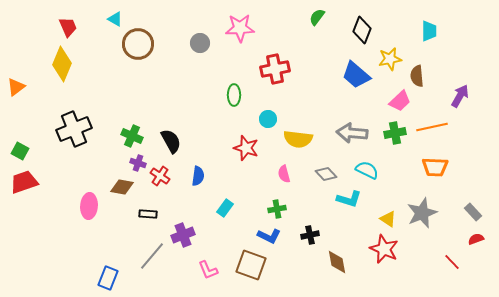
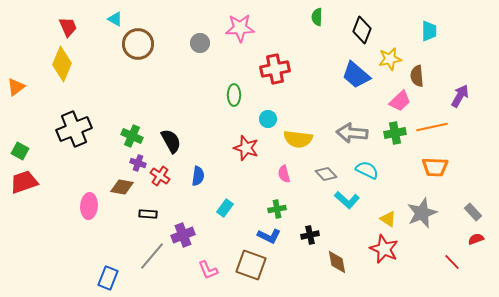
green semicircle at (317, 17): rotated 36 degrees counterclockwise
cyan L-shape at (349, 199): moved 2 px left, 1 px down; rotated 25 degrees clockwise
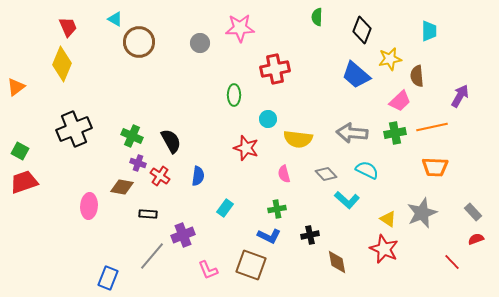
brown circle at (138, 44): moved 1 px right, 2 px up
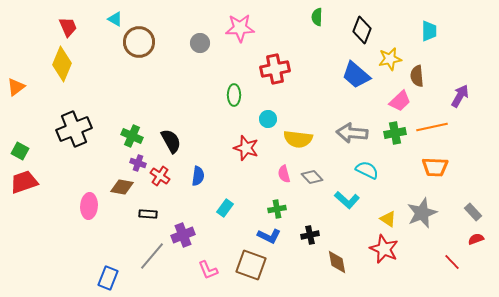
gray diamond at (326, 174): moved 14 px left, 3 px down
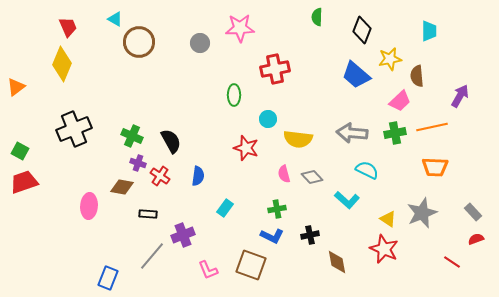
blue L-shape at (269, 236): moved 3 px right
red line at (452, 262): rotated 12 degrees counterclockwise
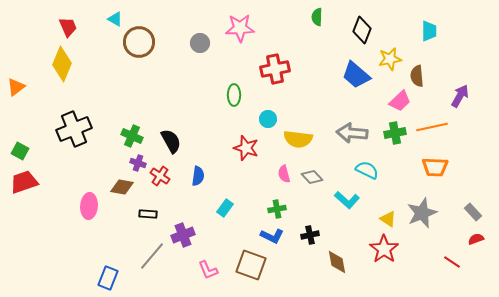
red star at (384, 249): rotated 12 degrees clockwise
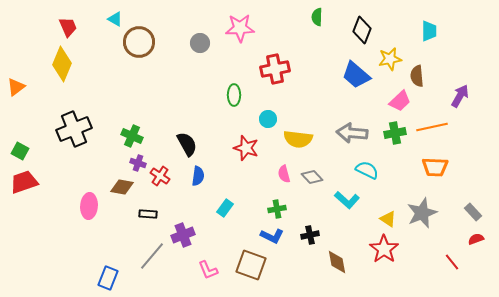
black semicircle at (171, 141): moved 16 px right, 3 px down
red line at (452, 262): rotated 18 degrees clockwise
